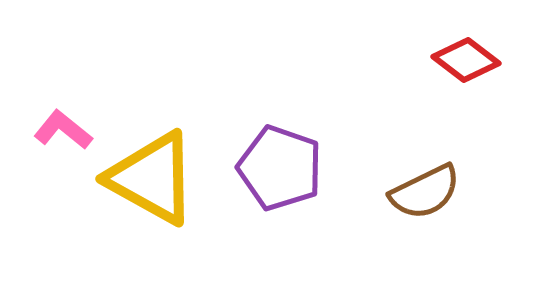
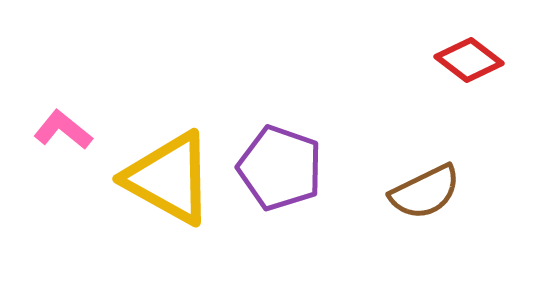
red diamond: moved 3 px right
yellow triangle: moved 17 px right
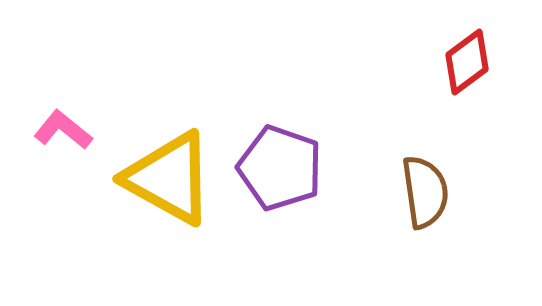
red diamond: moved 2 px left, 2 px down; rotated 74 degrees counterclockwise
brown semicircle: rotated 72 degrees counterclockwise
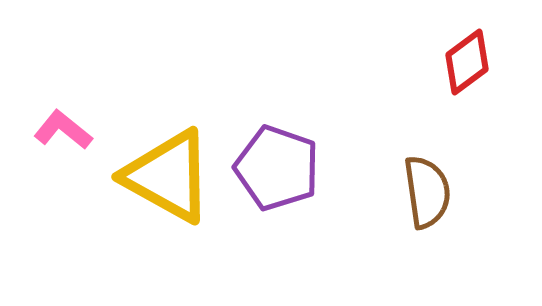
purple pentagon: moved 3 px left
yellow triangle: moved 1 px left, 2 px up
brown semicircle: moved 2 px right
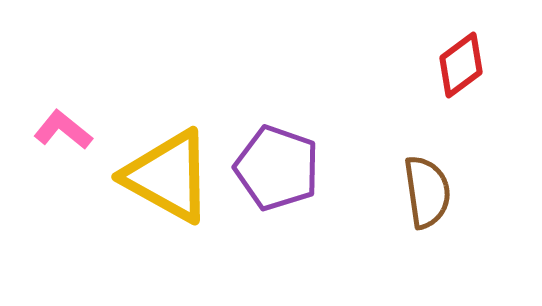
red diamond: moved 6 px left, 3 px down
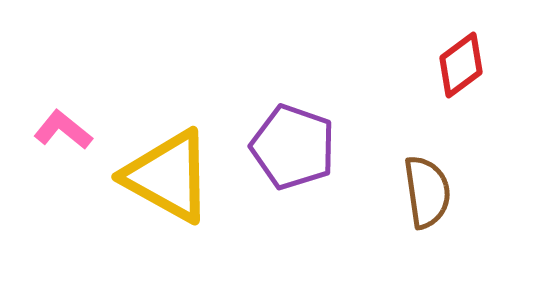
purple pentagon: moved 16 px right, 21 px up
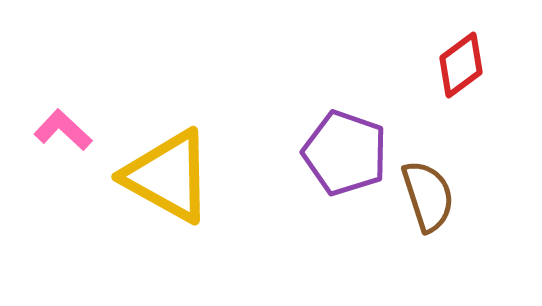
pink L-shape: rotated 4 degrees clockwise
purple pentagon: moved 52 px right, 6 px down
brown semicircle: moved 1 px right, 4 px down; rotated 10 degrees counterclockwise
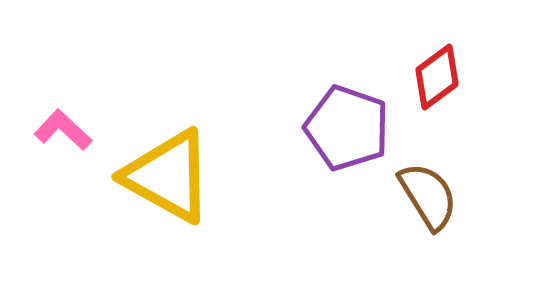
red diamond: moved 24 px left, 12 px down
purple pentagon: moved 2 px right, 25 px up
brown semicircle: rotated 14 degrees counterclockwise
